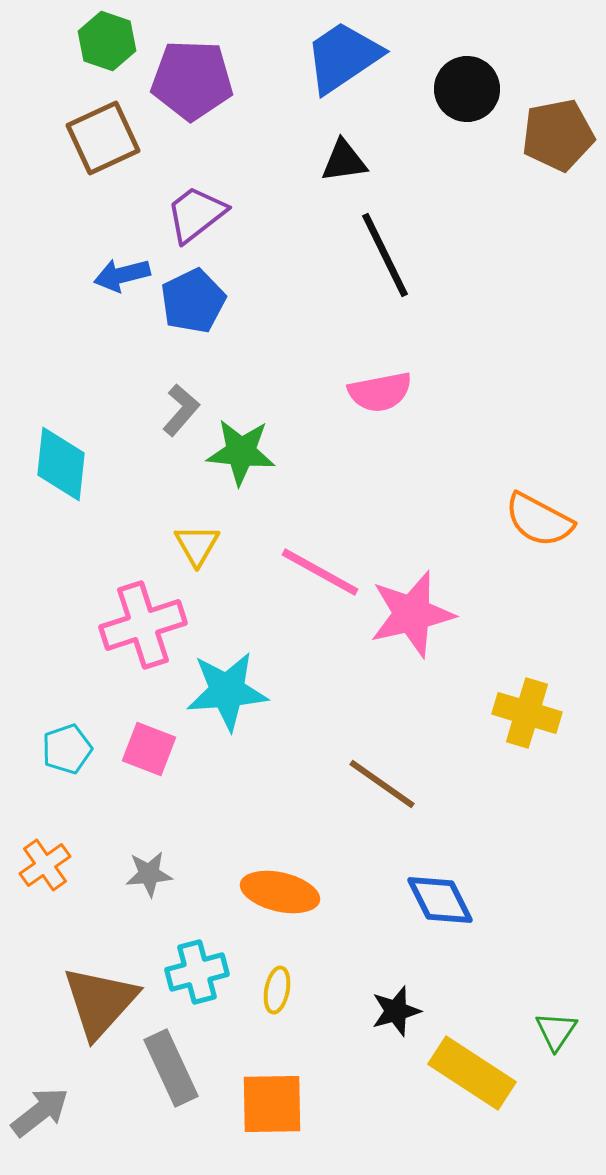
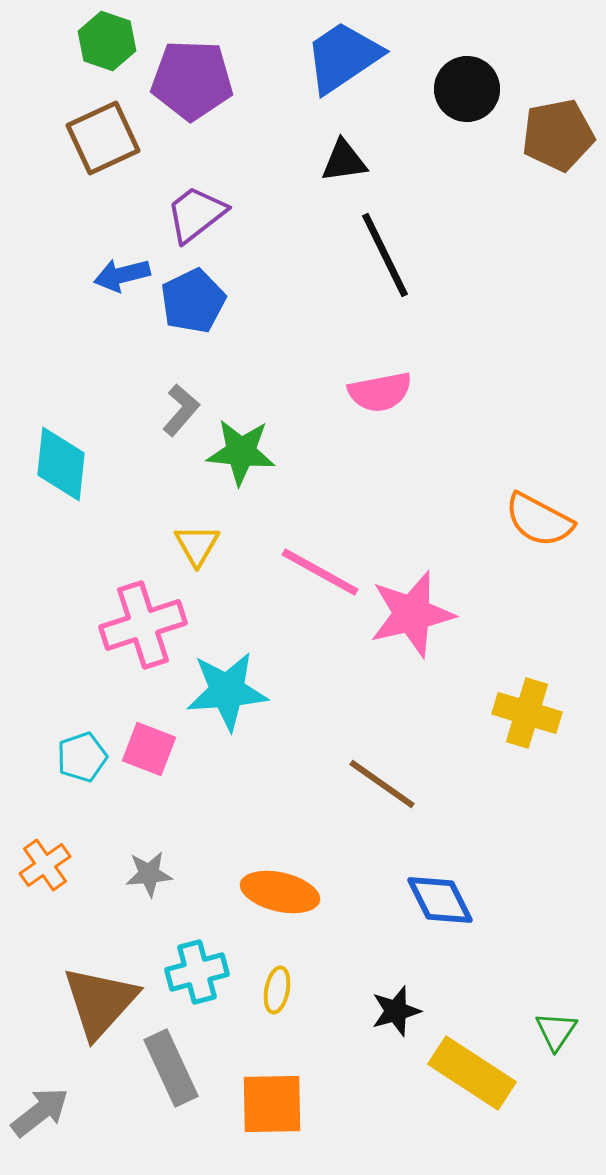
cyan pentagon: moved 15 px right, 8 px down
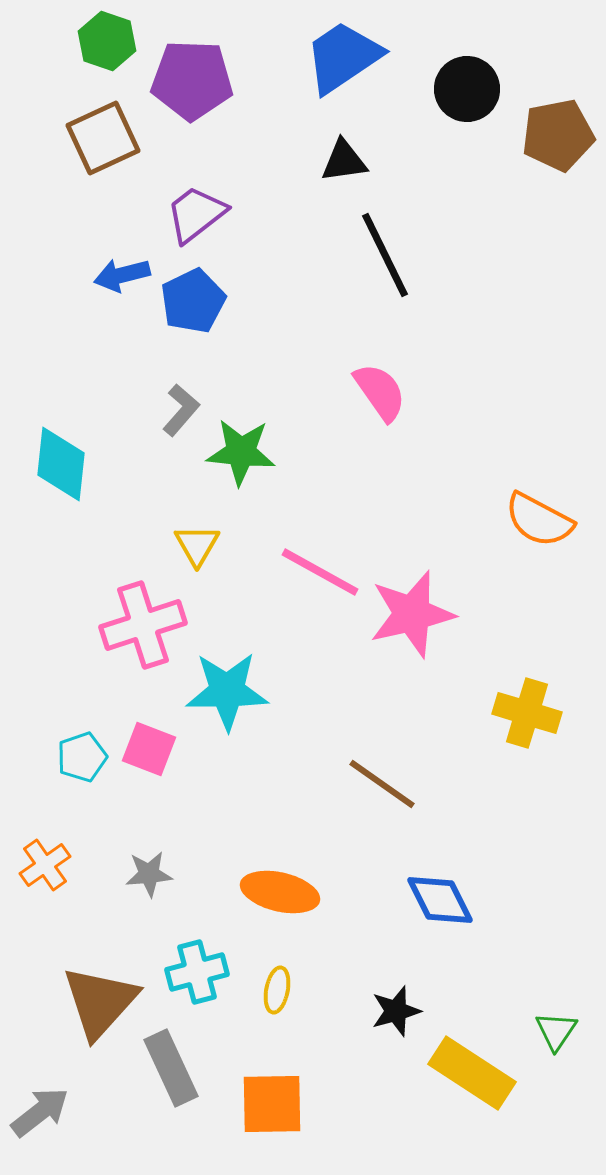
pink semicircle: rotated 114 degrees counterclockwise
cyan star: rotated 4 degrees clockwise
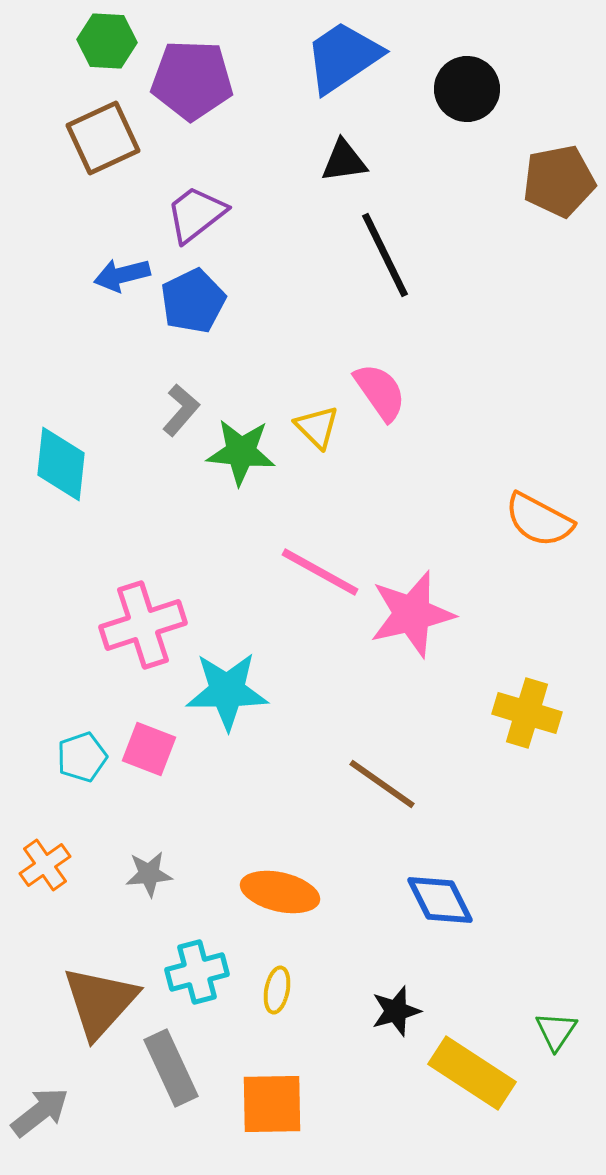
green hexagon: rotated 16 degrees counterclockwise
brown pentagon: moved 1 px right, 46 px down
yellow triangle: moved 120 px right, 118 px up; rotated 15 degrees counterclockwise
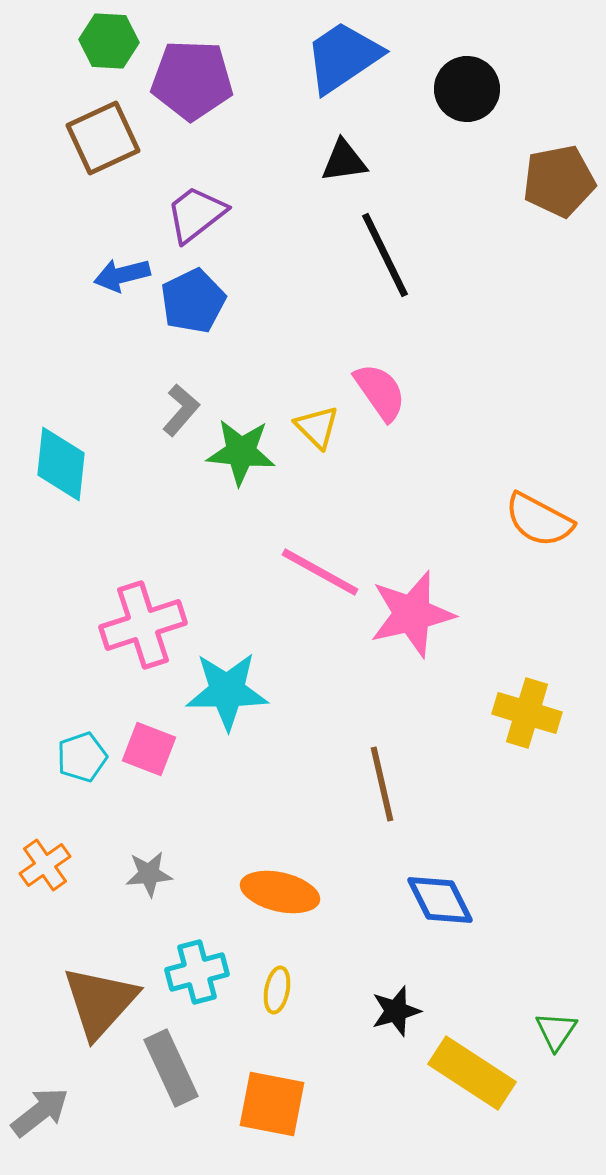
green hexagon: moved 2 px right
brown line: rotated 42 degrees clockwise
orange square: rotated 12 degrees clockwise
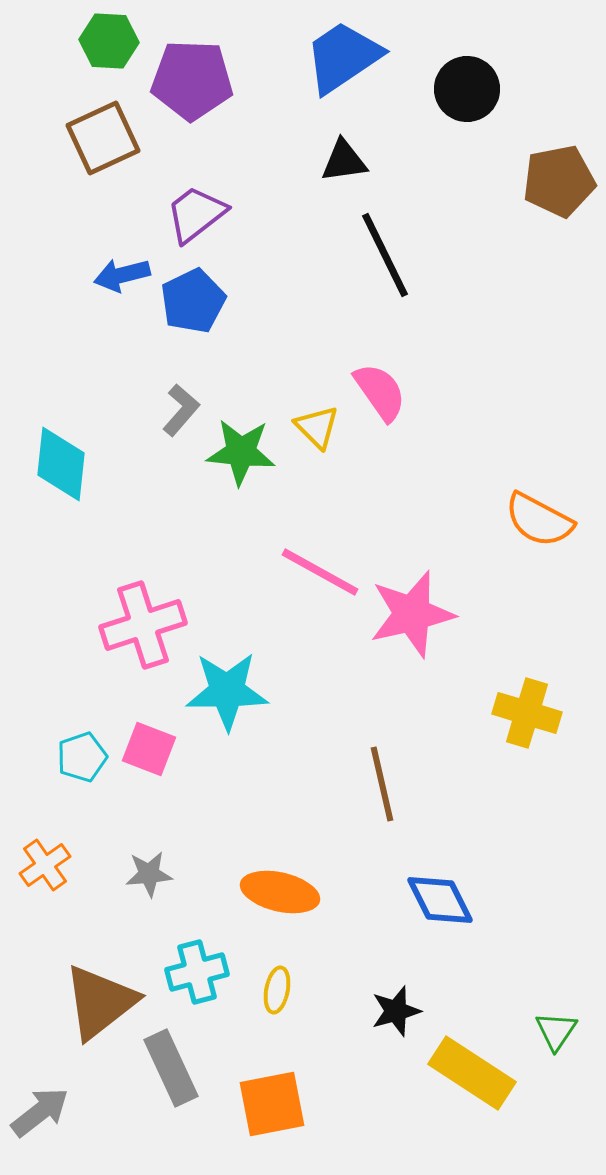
brown triangle: rotated 10 degrees clockwise
orange square: rotated 22 degrees counterclockwise
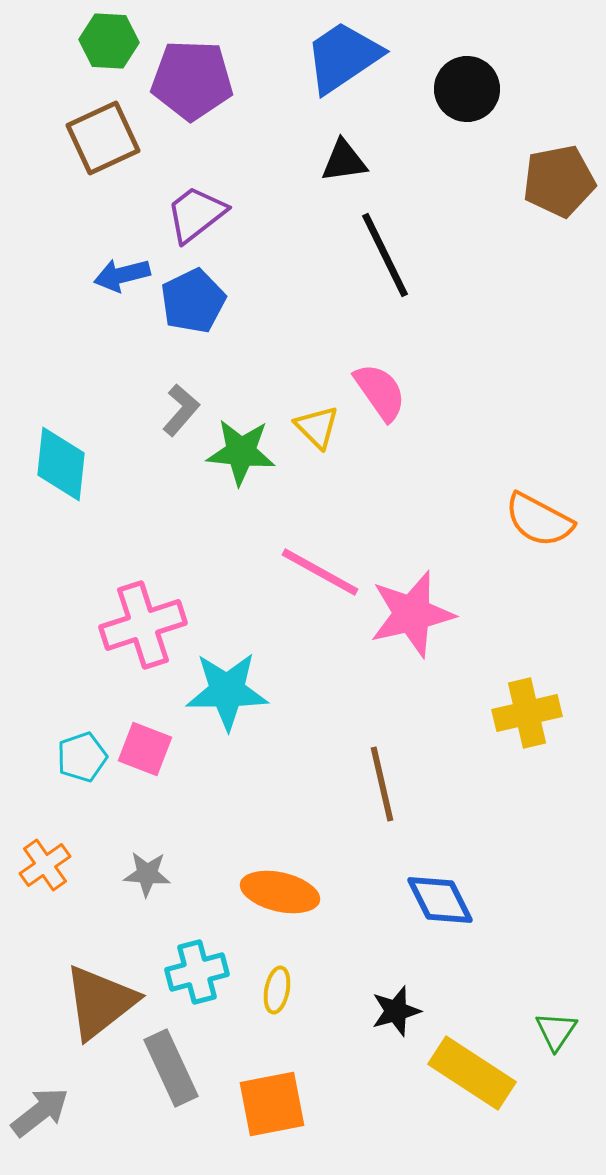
yellow cross: rotated 30 degrees counterclockwise
pink square: moved 4 px left
gray star: moved 2 px left; rotated 9 degrees clockwise
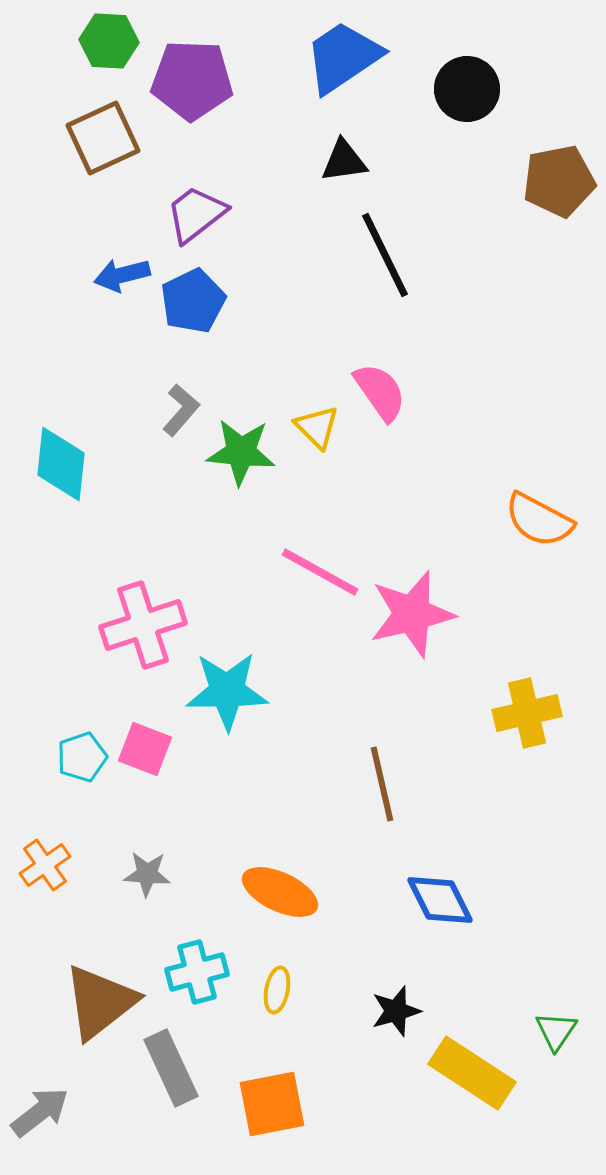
orange ellipse: rotated 12 degrees clockwise
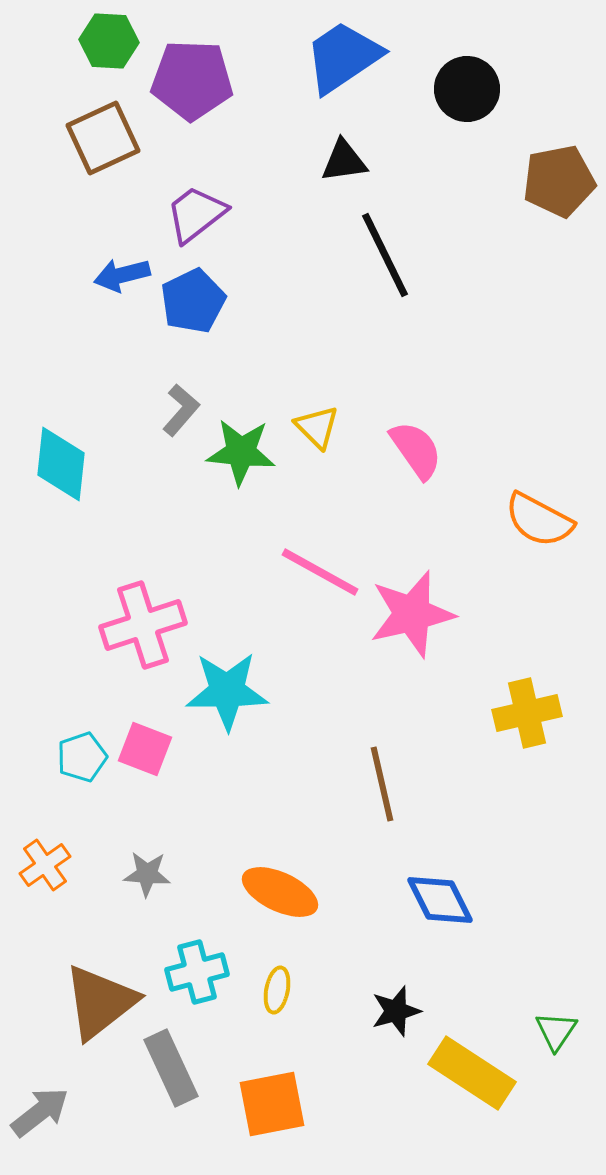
pink semicircle: moved 36 px right, 58 px down
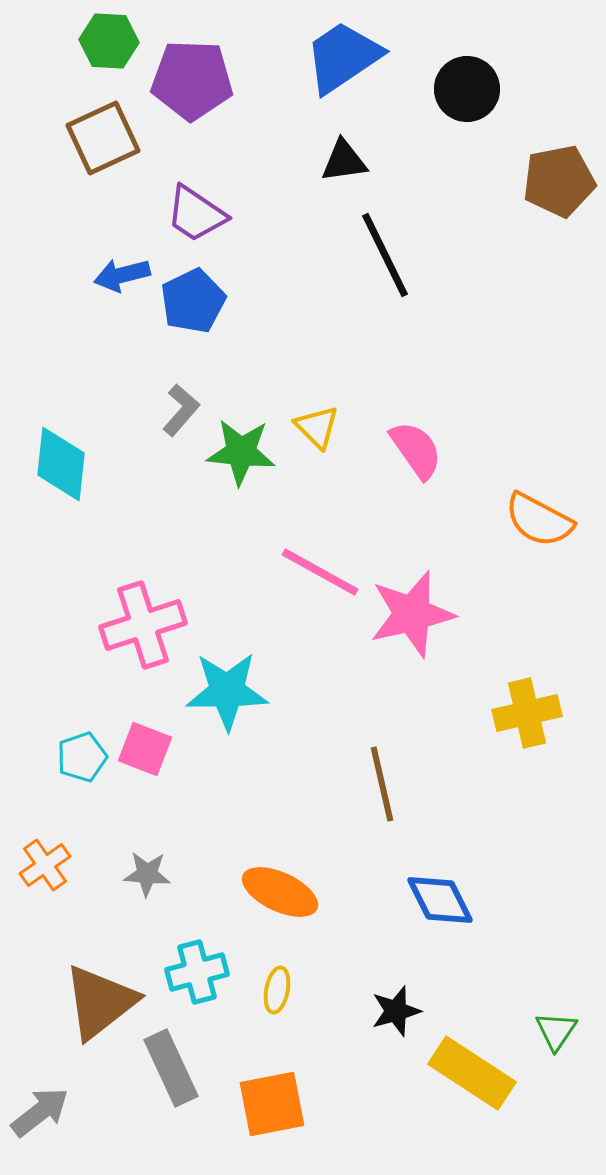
purple trapezoid: rotated 108 degrees counterclockwise
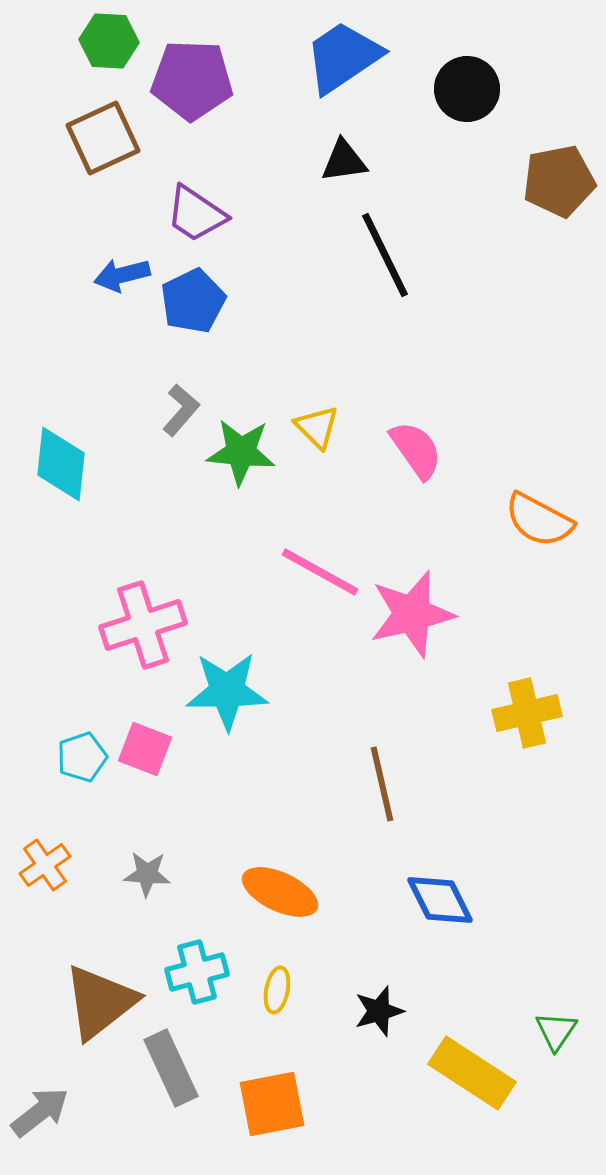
black star: moved 17 px left
